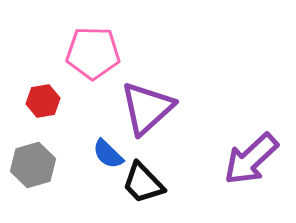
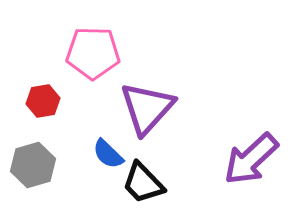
purple triangle: rotated 6 degrees counterclockwise
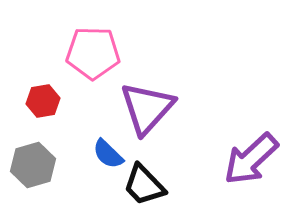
black trapezoid: moved 1 px right, 2 px down
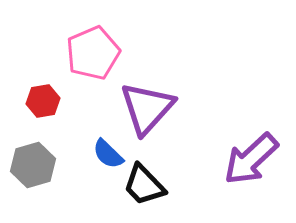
pink pentagon: rotated 24 degrees counterclockwise
